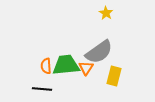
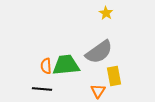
orange triangle: moved 12 px right, 23 px down
yellow rectangle: rotated 24 degrees counterclockwise
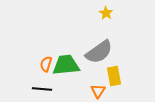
orange semicircle: moved 2 px up; rotated 21 degrees clockwise
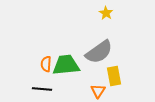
orange semicircle: rotated 14 degrees counterclockwise
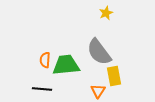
yellow star: rotated 16 degrees clockwise
gray semicircle: rotated 88 degrees clockwise
orange semicircle: moved 1 px left, 4 px up
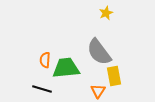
green trapezoid: moved 3 px down
black line: rotated 12 degrees clockwise
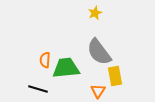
yellow star: moved 11 px left
yellow rectangle: moved 1 px right
black line: moved 4 px left
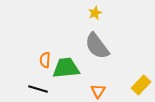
gray semicircle: moved 2 px left, 6 px up
yellow rectangle: moved 26 px right, 9 px down; rotated 54 degrees clockwise
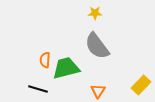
yellow star: rotated 24 degrees clockwise
green trapezoid: rotated 8 degrees counterclockwise
